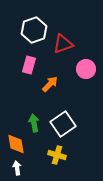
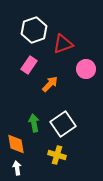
pink rectangle: rotated 18 degrees clockwise
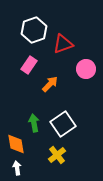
yellow cross: rotated 36 degrees clockwise
